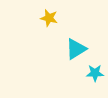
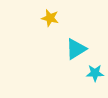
yellow star: moved 1 px right
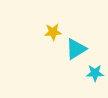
yellow star: moved 3 px right, 14 px down; rotated 18 degrees counterclockwise
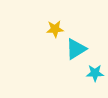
yellow star: moved 2 px right, 3 px up
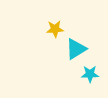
cyan star: moved 5 px left, 1 px down
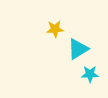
cyan triangle: moved 2 px right
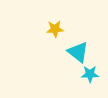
cyan triangle: moved 3 px down; rotated 50 degrees counterclockwise
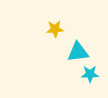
cyan triangle: rotated 45 degrees counterclockwise
